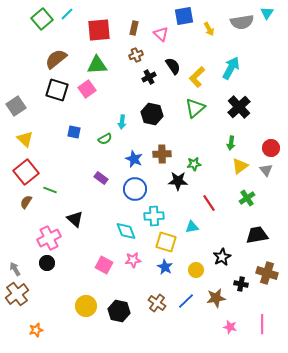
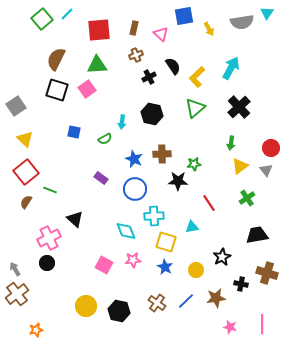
brown semicircle at (56, 59): rotated 25 degrees counterclockwise
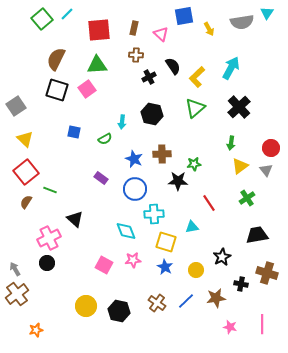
brown cross at (136, 55): rotated 24 degrees clockwise
cyan cross at (154, 216): moved 2 px up
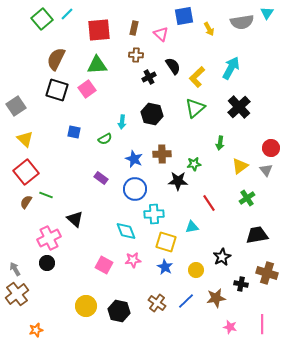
green arrow at (231, 143): moved 11 px left
green line at (50, 190): moved 4 px left, 5 px down
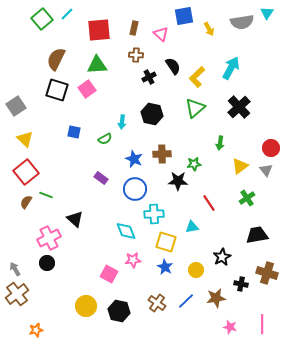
pink square at (104, 265): moved 5 px right, 9 px down
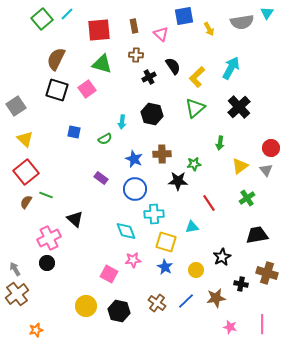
brown rectangle at (134, 28): moved 2 px up; rotated 24 degrees counterclockwise
green triangle at (97, 65): moved 5 px right, 1 px up; rotated 20 degrees clockwise
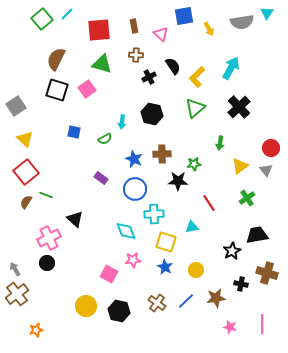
black star at (222, 257): moved 10 px right, 6 px up
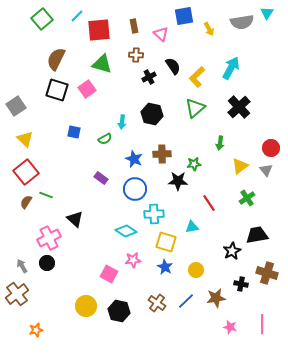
cyan line at (67, 14): moved 10 px right, 2 px down
cyan diamond at (126, 231): rotated 35 degrees counterclockwise
gray arrow at (15, 269): moved 7 px right, 3 px up
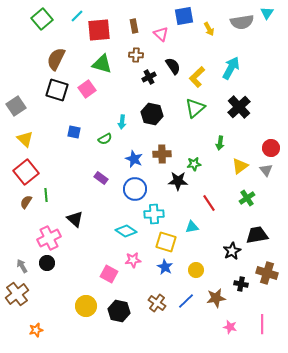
green line at (46, 195): rotated 64 degrees clockwise
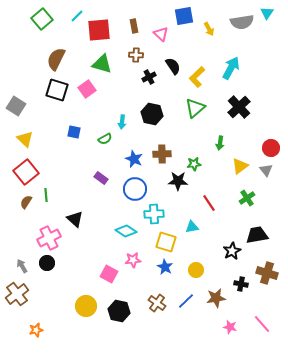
gray square at (16, 106): rotated 24 degrees counterclockwise
pink line at (262, 324): rotated 42 degrees counterclockwise
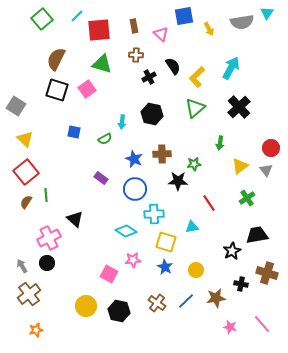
brown cross at (17, 294): moved 12 px right
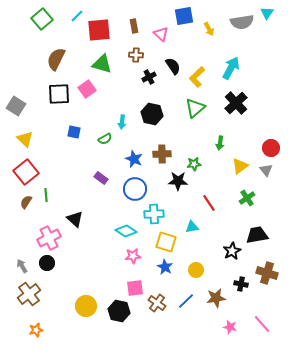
black square at (57, 90): moved 2 px right, 4 px down; rotated 20 degrees counterclockwise
black cross at (239, 107): moved 3 px left, 4 px up
pink star at (133, 260): moved 4 px up
pink square at (109, 274): moved 26 px right, 14 px down; rotated 36 degrees counterclockwise
